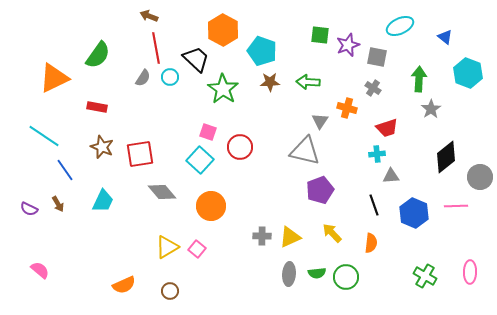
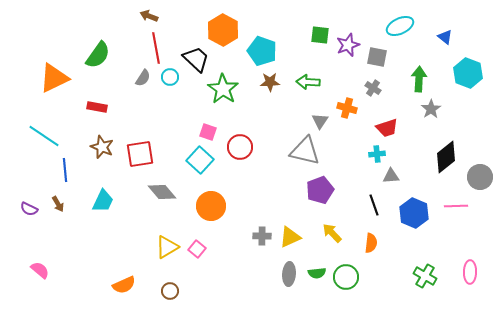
blue line at (65, 170): rotated 30 degrees clockwise
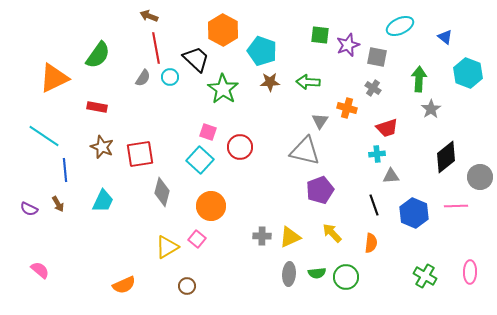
gray diamond at (162, 192): rotated 56 degrees clockwise
pink square at (197, 249): moved 10 px up
brown circle at (170, 291): moved 17 px right, 5 px up
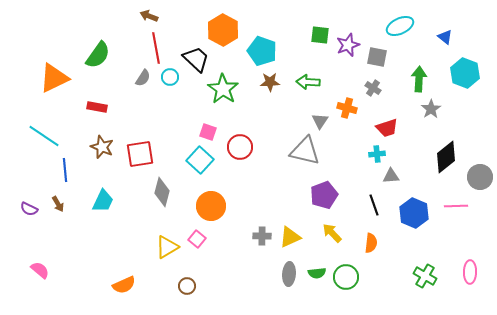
cyan hexagon at (468, 73): moved 3 px left
purple pentagon at (320, 190): moved 4 px right, 5 px down
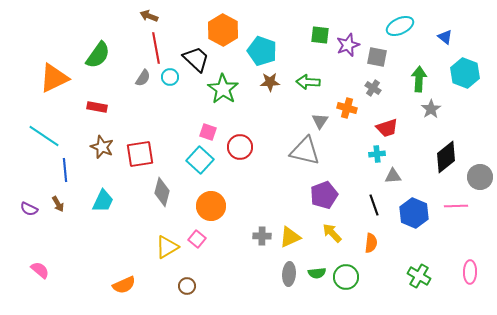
gray triangle at (391, 176): moved 2 px right
green cross at (425, 276): moved 6 px left
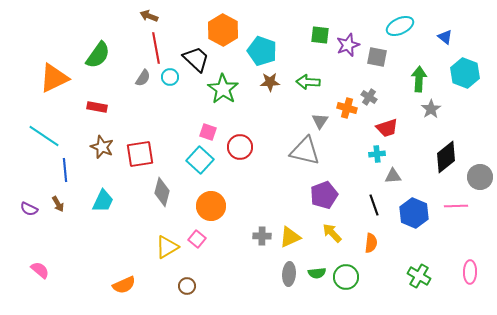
gray cross at (373, 88): moved 4 px left, 9 px down
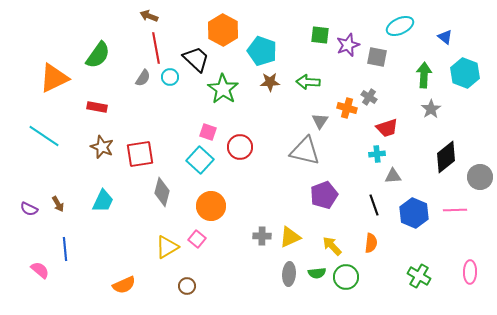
green arrow at (419, 79): moved 5 px right, 4 px up
blue line at (65, 170): moved 79 px down
pink line at (456, 206): moved 1 px left, 4 px down
yellow arrow at (332, 233): moved 13 px down
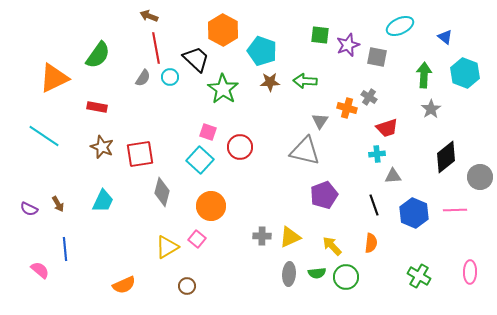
green arrow at (308, 82): moved 3 px left, 1 px up
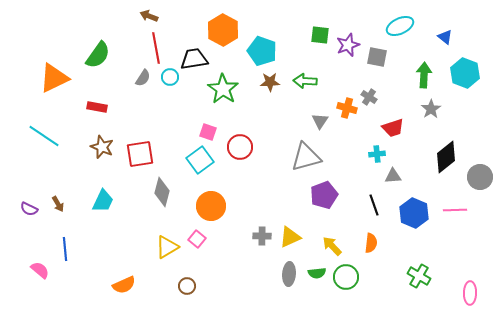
black trapezoid at (196, 59): moved 2 px left; rotated 52 degrees counterclockwise
red trapezoid at (387, 128): moved 6 px right
gray triangle at (305, 151): moved 1 px right, 6 px down; rotated 28 degrees counterclockwise
cyan square at (200, 160): rotated 12 degrees clockwise
pink ellipse at (470, 272): moved 21 px down
